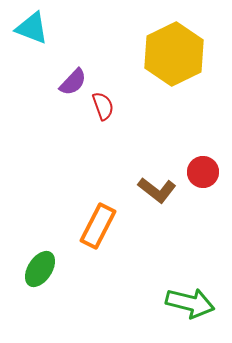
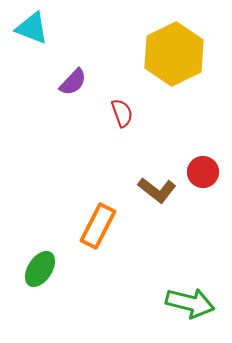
red semicircle: moved 19 px right, 7 px down
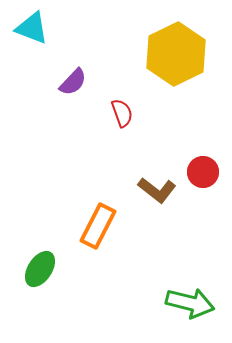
yellow hexagon: moved 2 px right
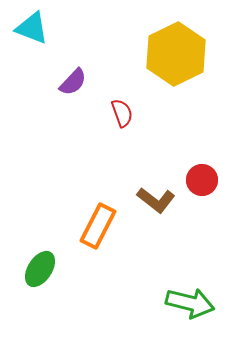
red circle: moved 1 px left, 8 px down
brown L-shape: moved 1 px left, 10 px down
